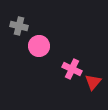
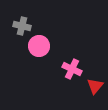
gray cross: moved 3 px right
red triangle: moved 2 px right, 4 px down
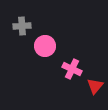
gray cross: rotated 18 degrees counterclockwise
pink circle: moved 6 px right
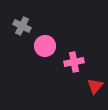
gray cross: rotated 30 degrees clockwise
pink cross: moved 2 px right, 7 px up; rotated 36 degrees counterclockwise
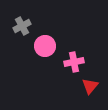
gray cross: rotated 36 degrees clockwise
red triangle: moved 5 px left
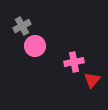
pink circle: moved 10 px left
red triangle: moved 2 px right, 6 px up
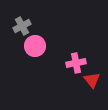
pink cross: moved 2 px right, 1 px down
red triangle: rotated 18 degrees counterclockwise
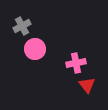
pink circle: moved 3 px down
red triangle: moved 5 px left, 5 px down
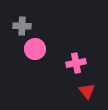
gray cross: rotated 30 degrees clockwise
red triangle: moved 6 px down
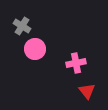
gray cross: rotated 30 degrees clockwise
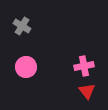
pink circle: moved 9 px left, 18 px down
pink cross: moved 8 px right, 3 px down
